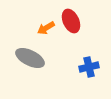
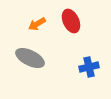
orange arrow: moved 9 px left, 4 px up
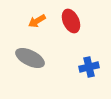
orange arrow: moved 3 px up
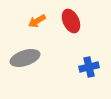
gray ellipse: moved 5 px left; rotated 44 degrees counterclockwise
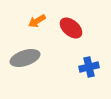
red ellipse: moved 7 px down; rotated 25 degrees counterclockwise
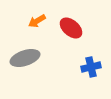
blue cross: moved 2 px right
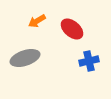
red ellipse: moved 1 px right, 1 px down
blue cross: moved 2 px left, 6 px up
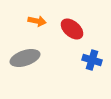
orange arrow: rotated 138 degrees counterclockwise
blue cross: moved 3 px right, 1 px up; rotated 30 degrees clockwise
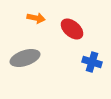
orange arrow: moved 1 px left, 3 px up
blue cross: moved 2 px down
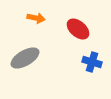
red ellipse: moved 6 px right
gray ellipse: rotated 12 degrees counterclockwise
